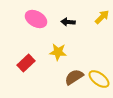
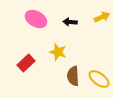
yellow arrow: rotated 21 degrees clockwise
black arrow: moved 2 px right
yellow star: rotated 12 degrees clockwise
brown semicircle: moved 1 px left, 1 px up; rotated 60 degrees counterclockwise
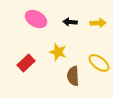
yellow arrow: moved 4 px left, 6 px down; rotated 21 degrees clockwise
yellow ellipse: moved 16 px up
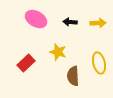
yellow ellipse: rotated 40 degrees clockwise
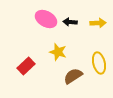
pink ellipse: moved 10 px right
red rectangle: moved 3 px down
brown semicircle: rotated 60 degrees clockwise
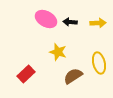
red rectangle: moved 8 px down
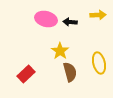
pink ellipse: rotated 15 degrees counterclockwise
yellow arrow: moved 8 px up
yellow star: moved 2 px right, 1 px up; rotated 18 degrees clockwise
brown semicircle: moved 3 px left, 4 px up; rotated 108 degrees clockwise
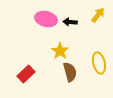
yellow arrow: rotated 49 degrees counterclockwise
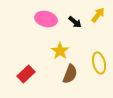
black arrow: moved 5 px right; rotated 144 degrees counterclockwise
brown semicircle: moved 2 px down; rotated 36 degrees clockwise
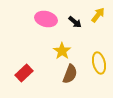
yellow star: moved 2 px right
red rectangle: moved 2 px left, 1 px up
